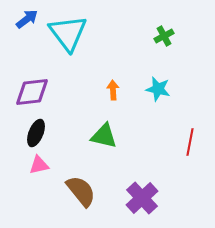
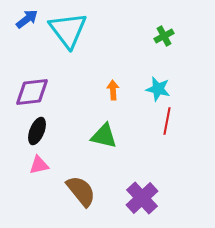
cyan triangle: moved 3 px up
black ellipse: moved 1 px right, 2 px up
red line: moved 23 px left, 21 px up
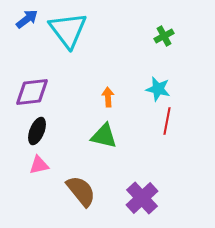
orange arrow: moved 5 px left, 7 px down
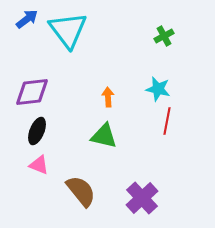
pink triangle: rotated 35 degrees clockwise
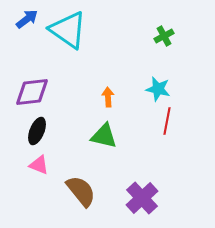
cyan triangle: rotated 18 degrees counterclockwise
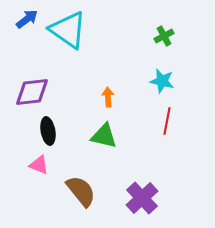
cyan star: moved 4 px right, 8 px up
black ellipse: moved 11 px right; rotated 32 degrees counterclockwise
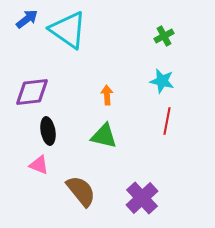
orange arrow: moved 1 px left, 2 px up
